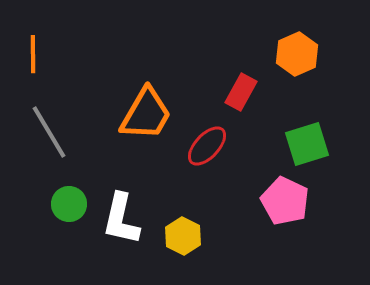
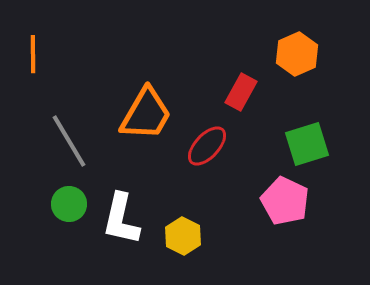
gray line: moved 20 px right, 9 px down
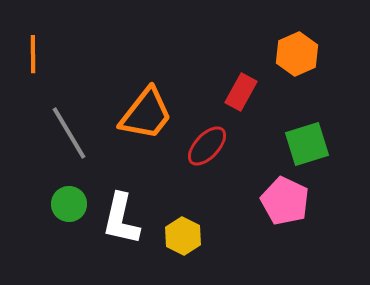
orange trapezoid: rotated 8 degrees clockwise
gray line: moved 8 px up
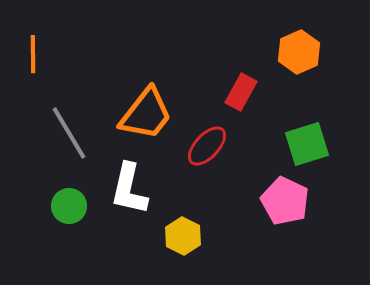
orange hexagon: moved 2 px right, 2 px up
green circle: moved 2 px down
white L-shape: moved 8 px right, 30 px up
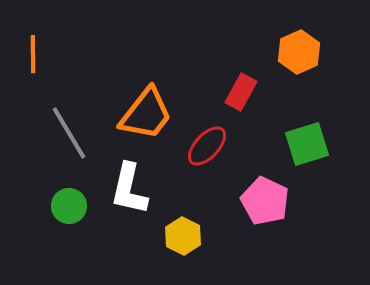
pink pentagon: moved 20 px left
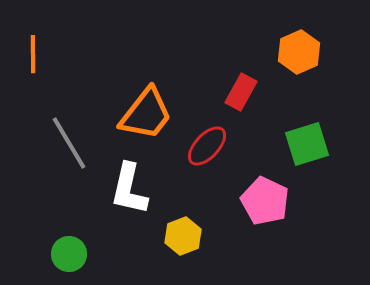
gray line: moved 10 px down
green circle: moved 48 px down
yellow hexagon: rotated 12 degrees clockwise
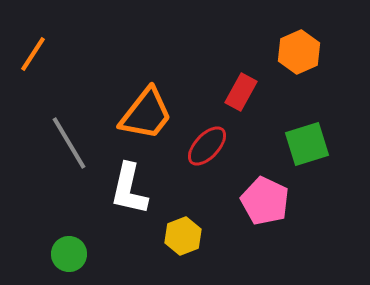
orange line: rotated 33 degrees clockwise
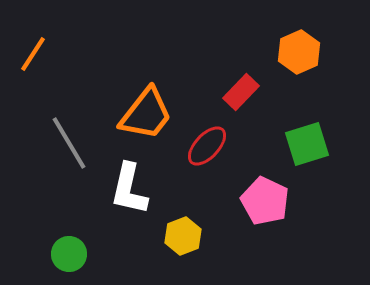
red rectangle: rotated 15 degrees clockwise
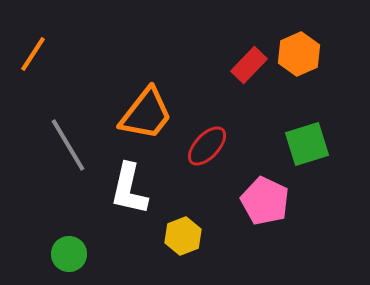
orange hexagon: moved 2 px down
red rectangle: moved 8 px right, 27 px up
gray line: moved 1 px left, 2 px down
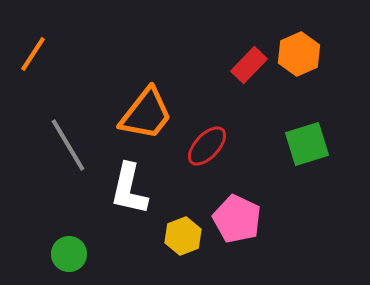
pink pentagon: moved 28 px left, 18 px down
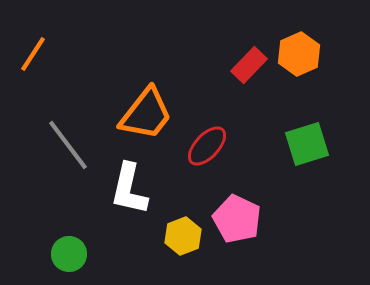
gray line: rotated 6 degrees counterclockwise
